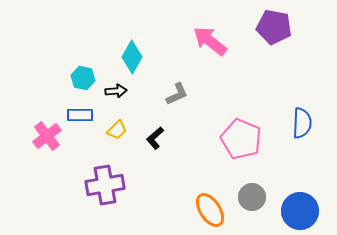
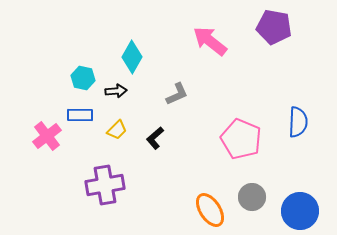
blue semicircle: moved 4 px left, 1 px up
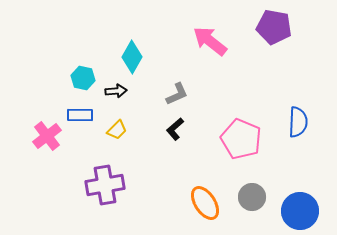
black L-shape: moved 20 px right, 9 px up
orange ellipse: moved 5 px left, 7 px up
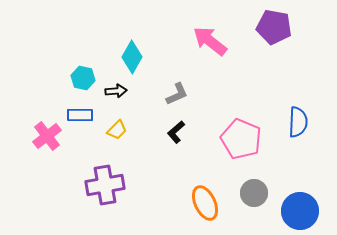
black L-shape: moved 1 px right, 3 px down
gray circle: moved 2 px right, 4 px up
orange ellipse: rotated 8 degrees clockwise
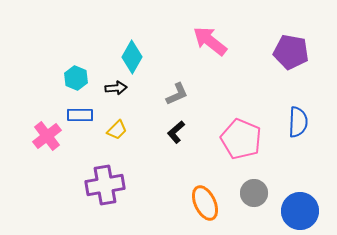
purple pentagon: moved 17 px right, 25 px down
cyan hexagon: moved 7 px left; rotated 10 degrees clockwise
black arrow: moved 3 px up
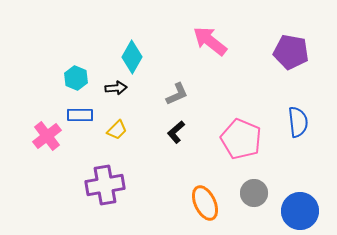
blue semicircle: rotated 8 degrees counterclockwise
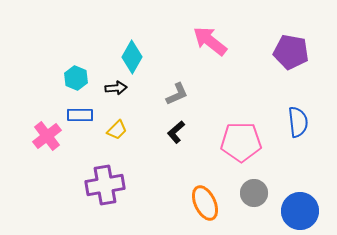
pink pentagon: moved 3 px down; rotated 24 degrees counterclockwise
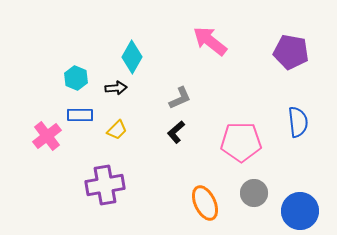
gray L-shape: moved 3 px right, 4 px down
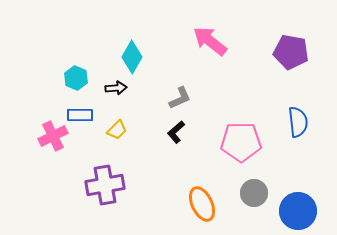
pink cross: moved 6 px right; rotated 12 degrees clockwise
orange ellipse: moved 3 px left, 1 px down
blue circle: moved 2 px left
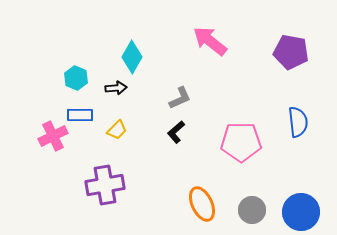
gray circle: moved 2 px left, 17 px down
blue circle: moved 3 px right, 1 px down
